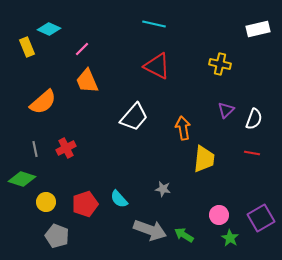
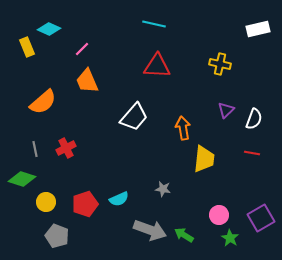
red triangle: rotated 24 degrees counterclockwise
cyan semicircle: rotated 72 degrees counterclockwise
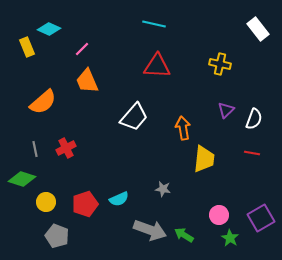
white rectangle: rotated 65 degrees clockwise
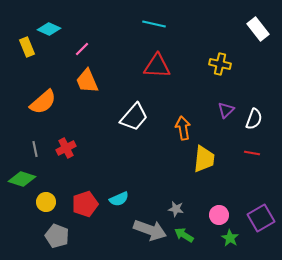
gray star: moved 13 px right, 20 px down
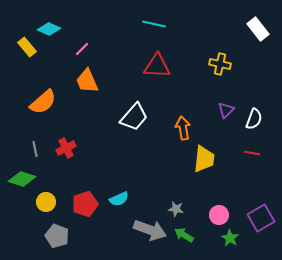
yellow rectangle: rotated 18 degrees counterclockwise
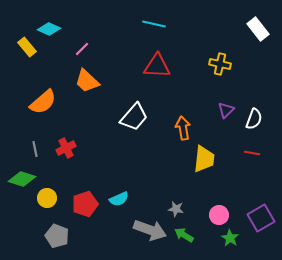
orange trapezoid: rotated 24 degrees counterclockwise
yellow circle: moved 1 px right, 4 px up
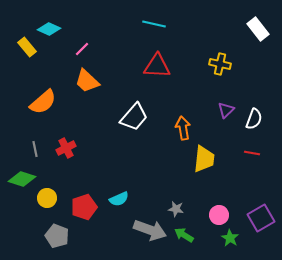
red pentagon: moved 1 px left, 3 px down
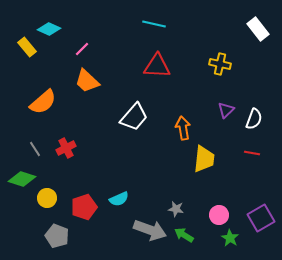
gray line: rotated 21 degrees counterclockwise
